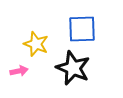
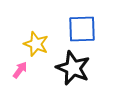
pink arrow: moved 1 px right, 1 px up; rotated 42 degrees counterclockwise
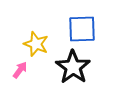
black star: moved 1 px up; rotated 12 degrees clockwise
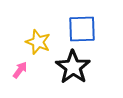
yellow star: moved 2 px right, 2 px up
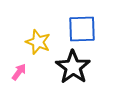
pink arrow: moved 1 px left, 2 px down
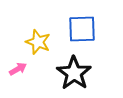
black star: moved 1 px right, 6 px down
pink arrow: moved 1 px left, 3 px up; rotated 24 degrees clockwise
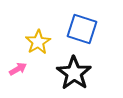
blue square: rotated 20 degrees clockwise
yellow star: rotated 20 degrees clockwise
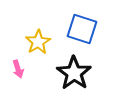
pink arrow: rotated 102 degrees clockwise
